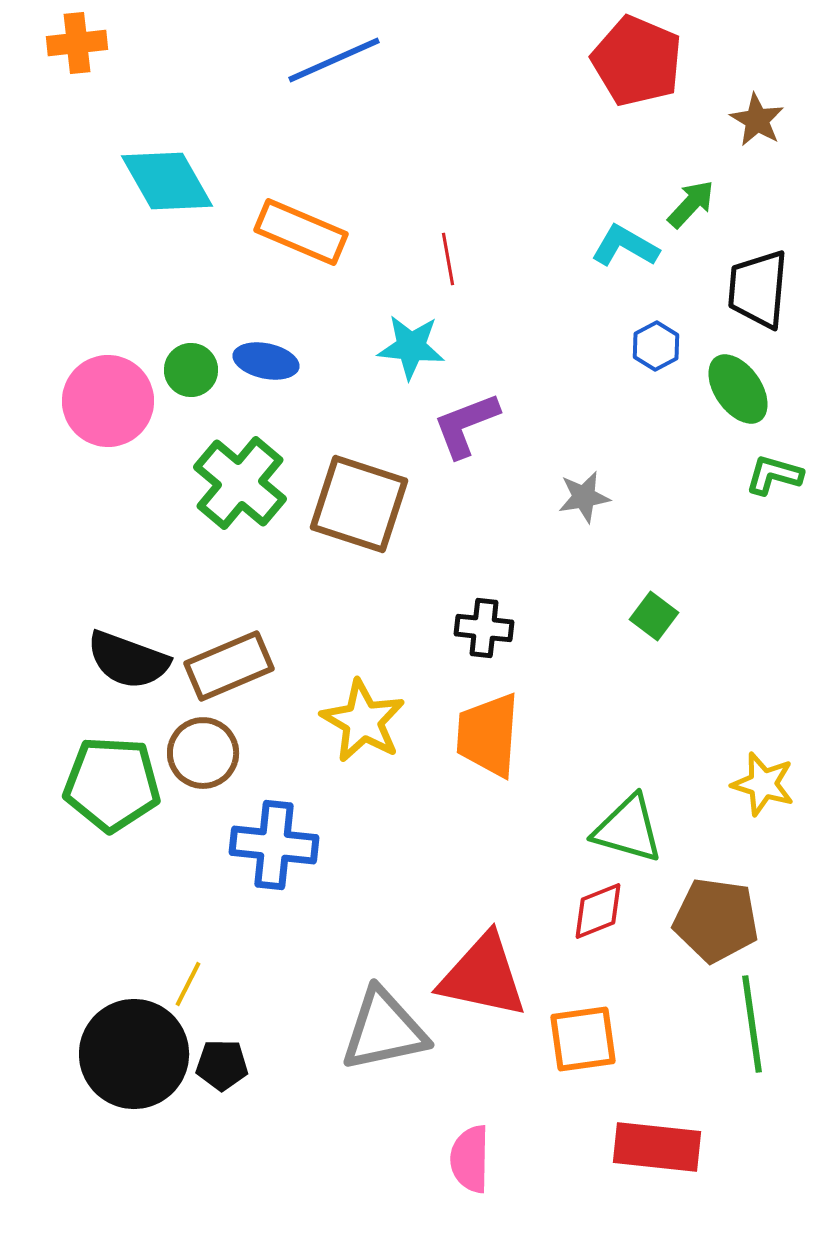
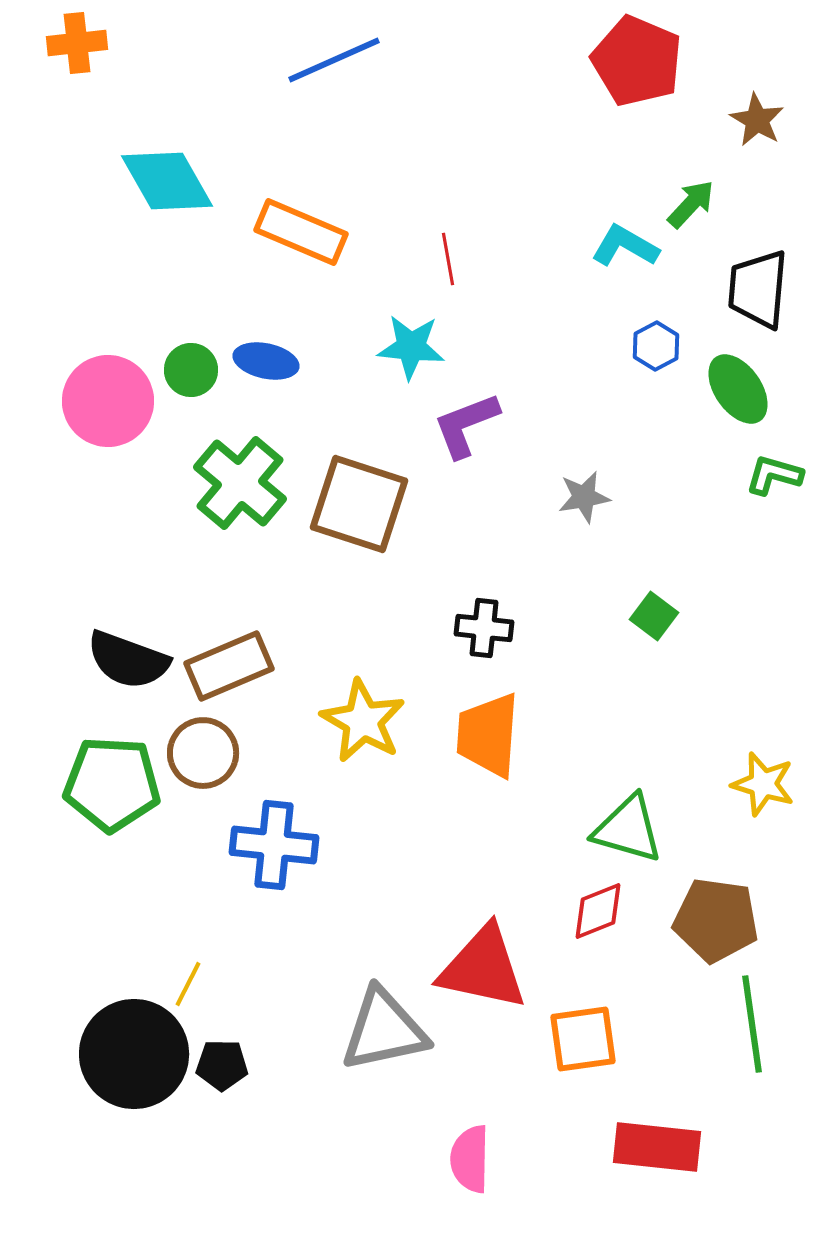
red triangle at (483, 976): moved 8 px up
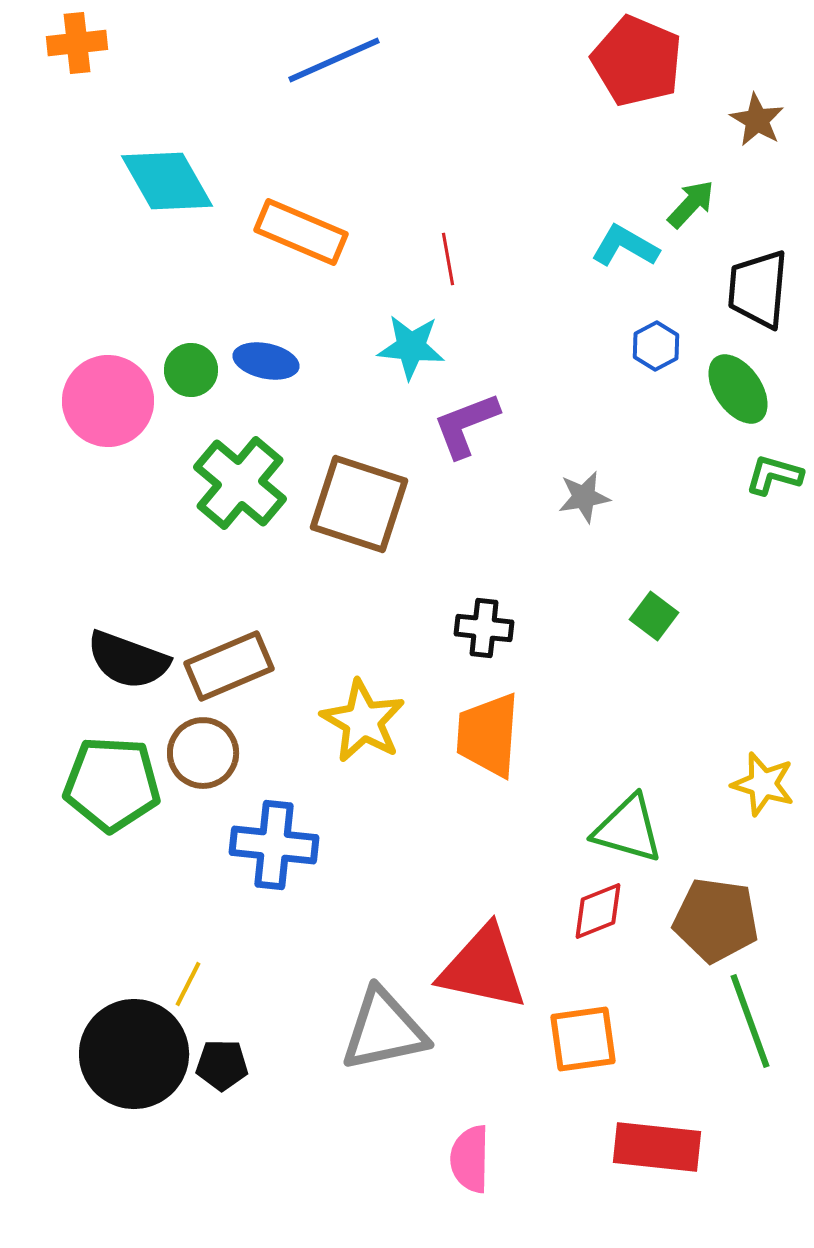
green line at (752, 1024): moved 2 px left, 3 px up; rotated 12 degrees counterclockwise
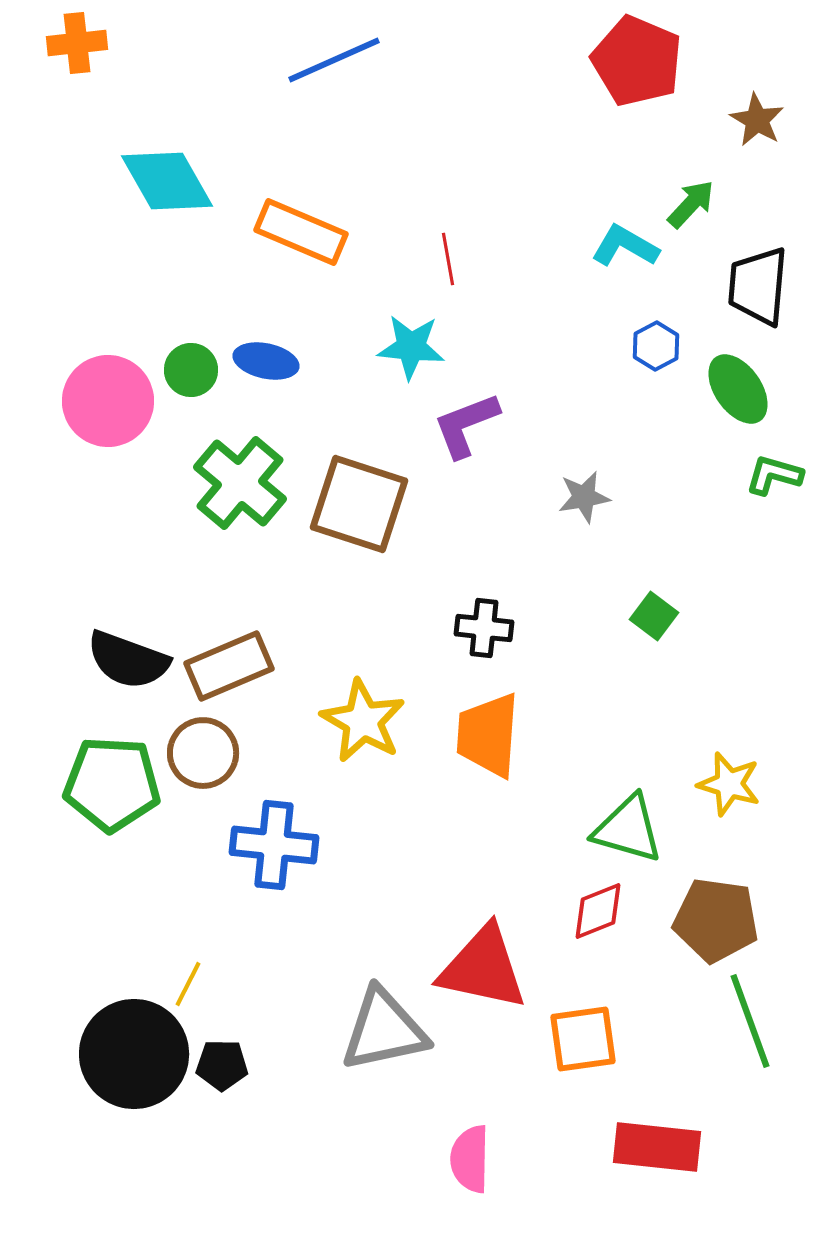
black trapezoid at (758, 289): moved 3 px up
yellow star at (763, 784): moved 34 px left
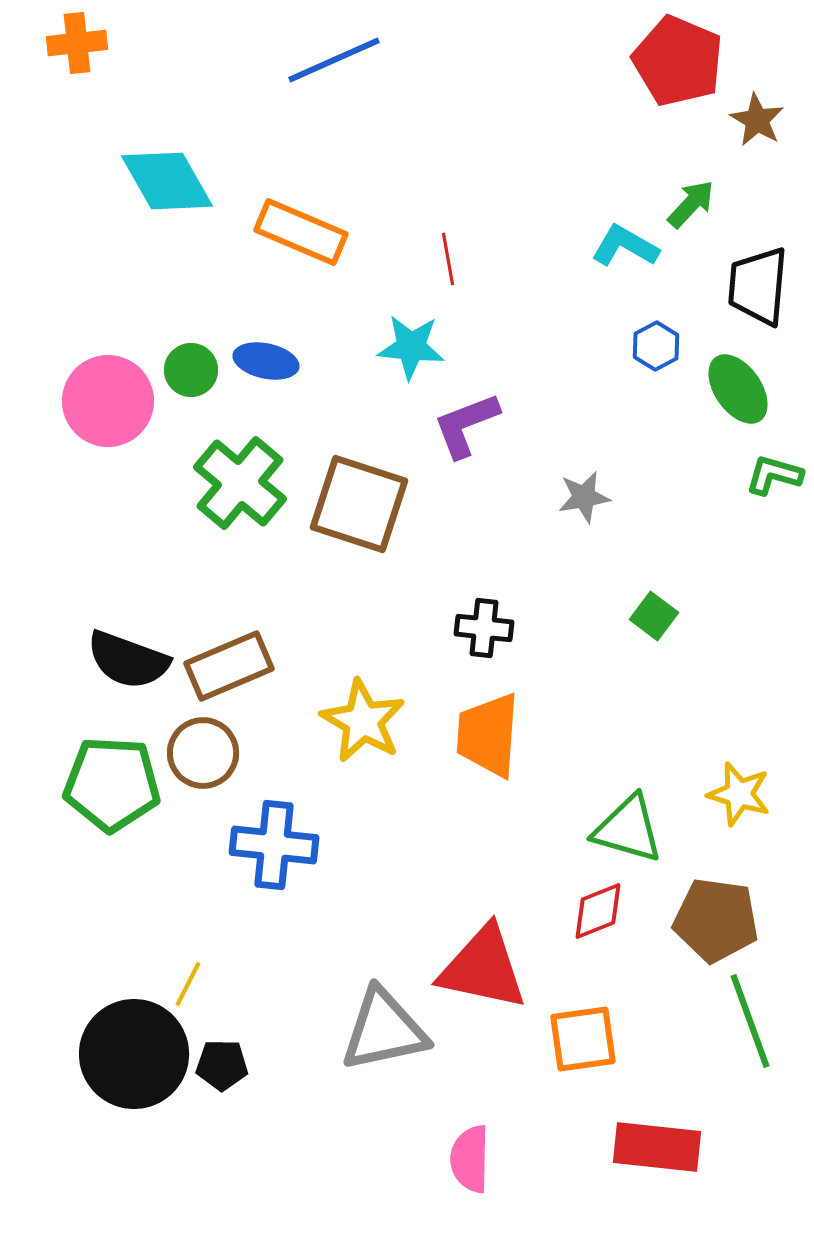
red pentagon at (637, 61): moved 41 px right
yellow star at (729, 784): moved 10 px right, 10 px down
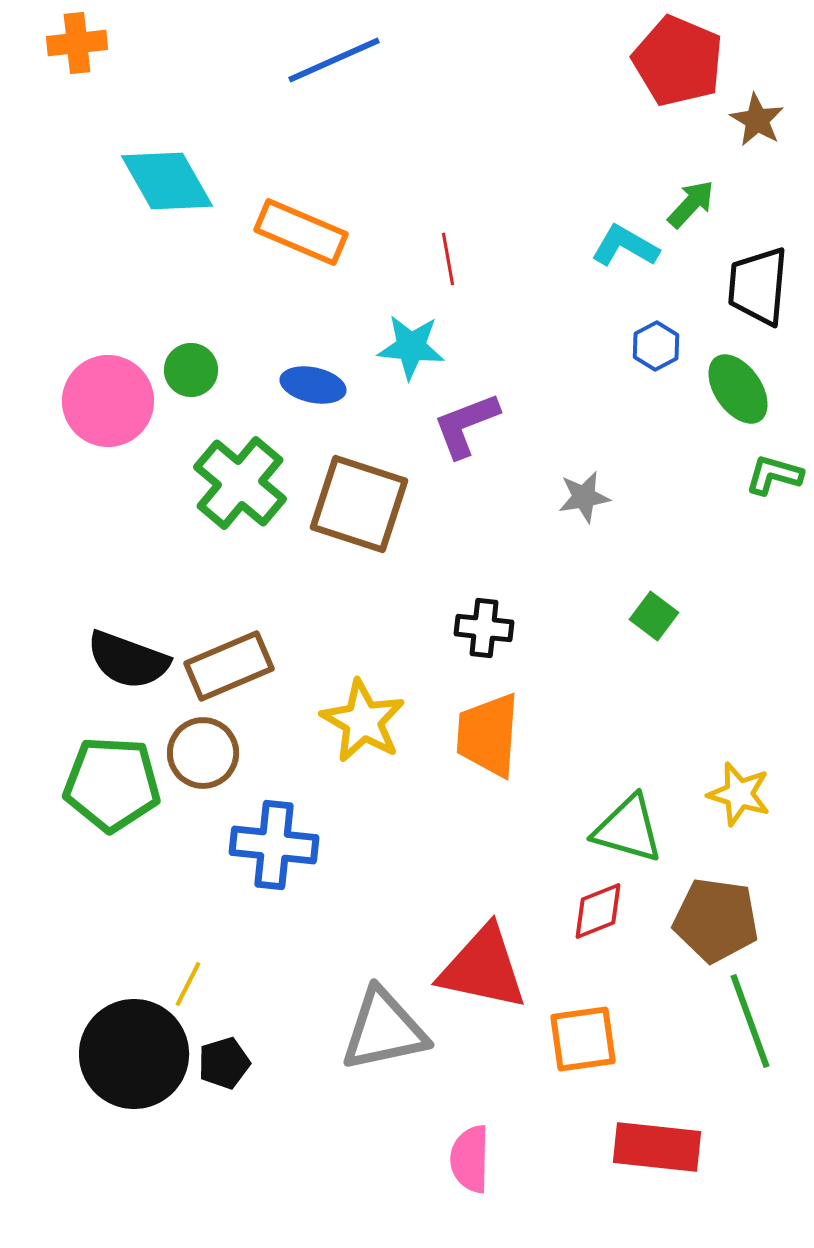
blue ellipse at (266, 361): moved 47 px right, 24 px down
black pentagon at (222, 1065): moved 2 px right, 2 px up; rotated 18 degrees counterclockwise
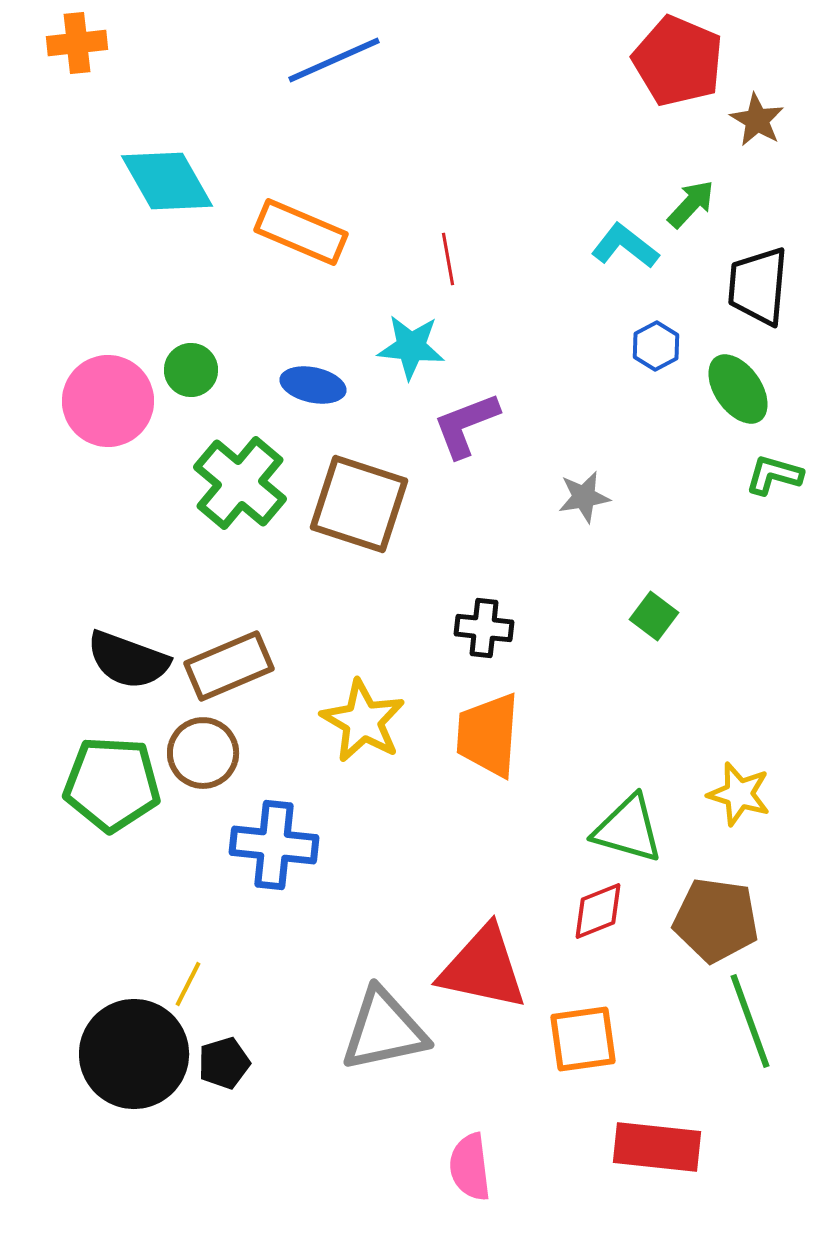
cyan L-shape at (625, 246): rotated 8 degrees clockwise
pink semicircle at (470, 1159): moved 8 px down; rotated 8 degrees counterclockwise
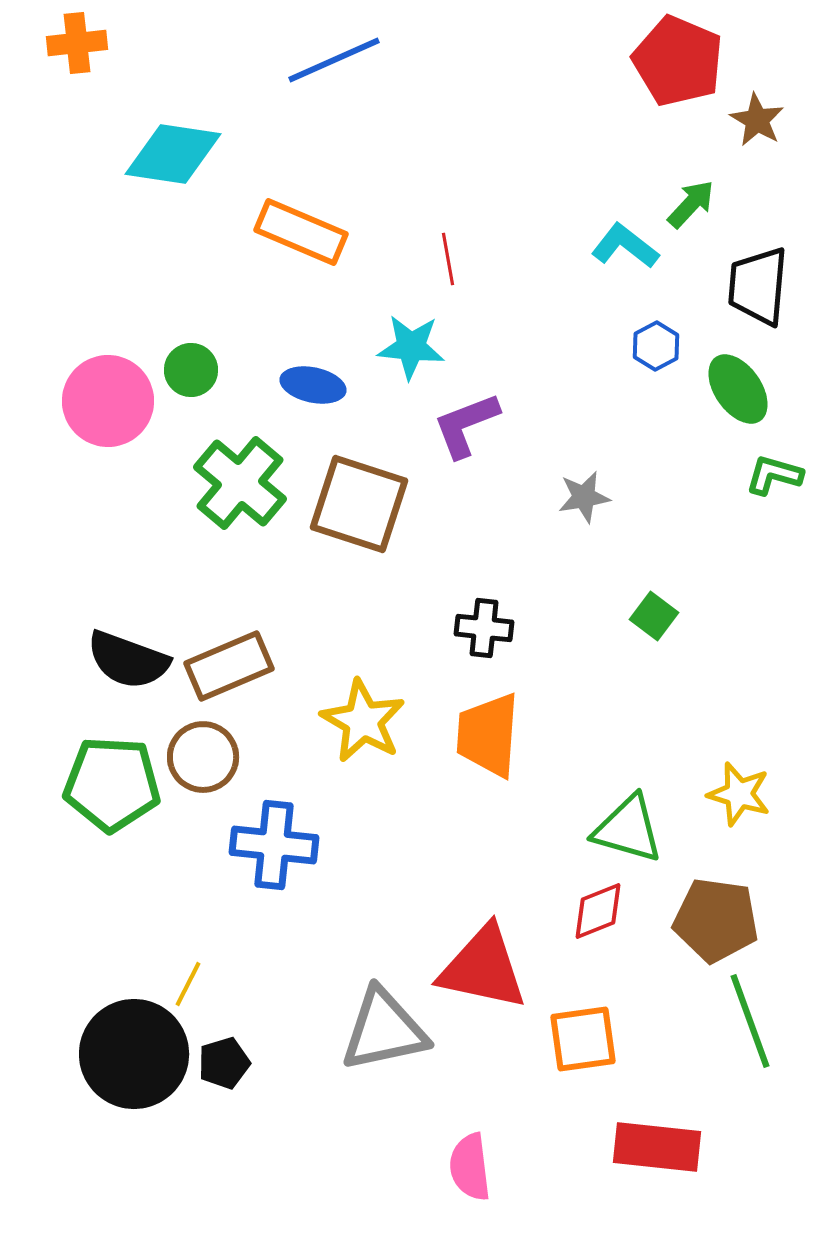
cyan diamond at (167, 181): moved 6 px right, 27 px up; rotated 52 degrees counterclockwise
brown circle at (203, 753): moved 4 px down
